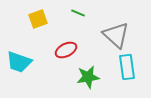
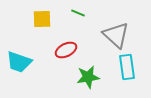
yellow square: moved 4 px right; rotated 18 degrees clockwise
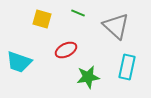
yellow square: rotated 18 degrees clockwise
gray triangle: moved 9 px up
cyan rectangle: rotated 20 degrees clockwise
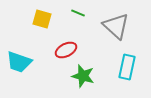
green star: moved 5 px left, 1 px up; rotated 25 degrees clockwise
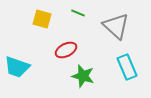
cyan trapezoid: moved 2 px left, 5 px down
cyan rectangle: rotated 35 degrees counterclockwise
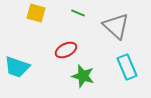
yellow square: moved 6 px left, 6 px up
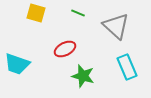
red ellipse: moved 1 px left, 1 px up
cyan trapezoid: moved 3 px up
